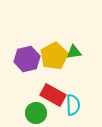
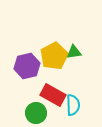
purple hexagon: moved 7 px down
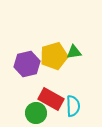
yellow pentagon: rotated 12 degrees clockwise
purple hexagon: moved 2 px up
red rectangle: moved 2 px left, 4 px down
cyan semicircle: moved 1 px down
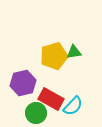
purple hexagon: moved 4 px left, 19 px down
cyan semicircle: rotated 45 degrees clockwise
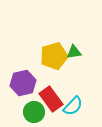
red rectangle: rotated 25 degrees clockwise
green circle: moved 2 px left, 1 px up
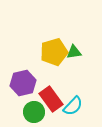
yellow pentagon: moved 4 px up
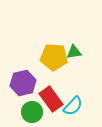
yellow pentagon: moved 5 px down; rotated 20 degrees clockwise
green circle: moved 2 px left
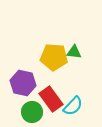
green triangle: rotated 14 degrees clockwise
purple hexagon: rotated 25 degrees clockwise
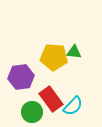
purple hexagon: moved 2 px left, 6 px up; rotated 20 degrees counterclockwise
